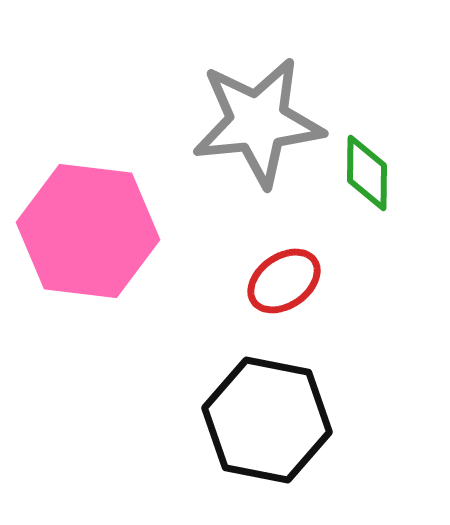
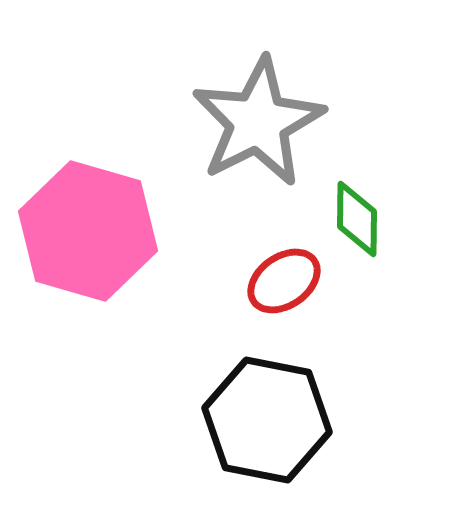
gray star: rotated 21 degrees counterclockwise
green diamond: moved 10 px left, 46 px down
pink hexagon: rotated 9 degrees clockwise
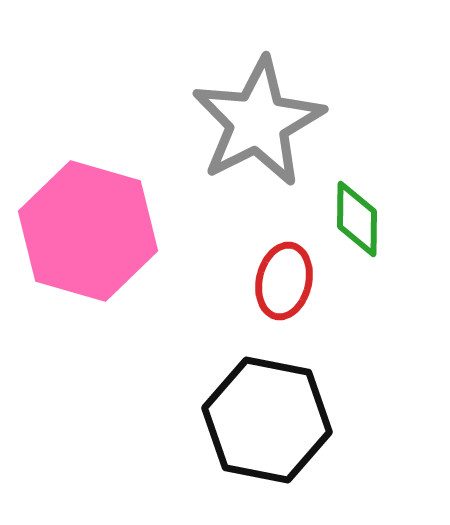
red ellipse: rotated 42 degrees counterclockwise
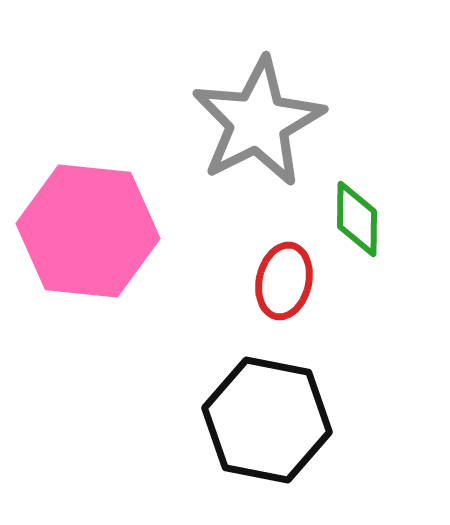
pink hexagon: rotated 10 degrees counterclockwise
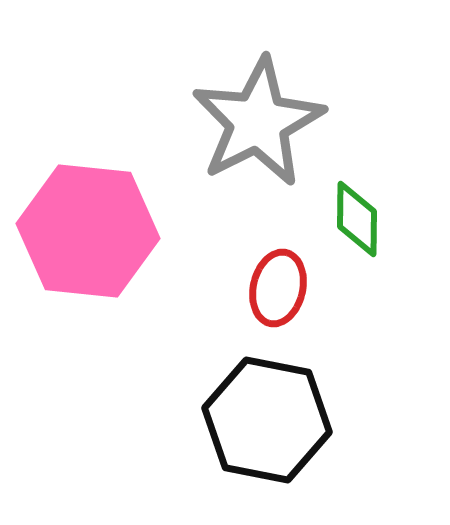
red ellipse: moved 6 px left, 7 px down
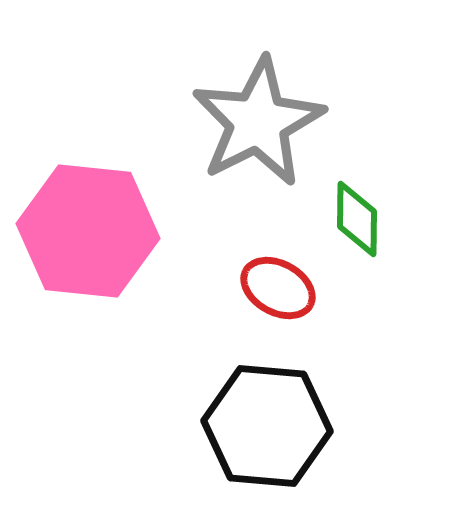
red ellipse: rotated 74 degrees counterclockwise
black hexagon: moved 6 px down; rotated 6 degrees counterclockwise
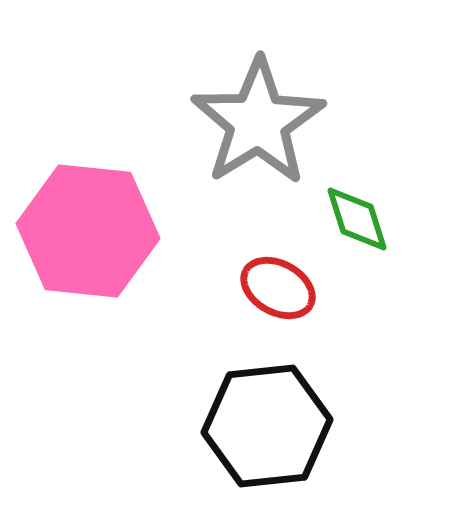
gray star: rotated 5 degrees counterclockwise
green diamond: rotated 18 degrees counterclockwise
black hexagon: rotated 11 degrees counterclockwise
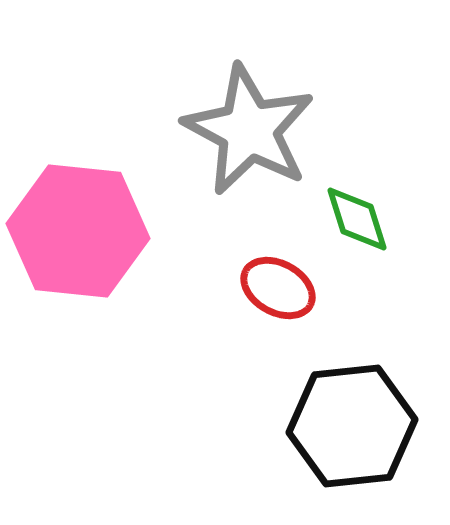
gray star: moved 9 px left, 8 px down; rotated 12 degrees counterclockwise
pink hexagon: moved 10 px left
black hexagon: moved 85 px right
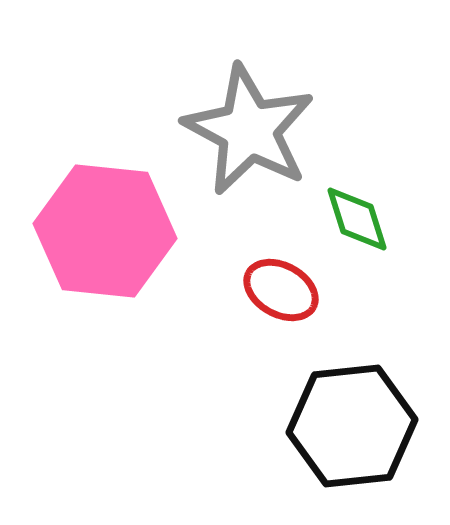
pink hexagon: moved 27 px right
red ellipse: moved 3 px right, 2 px down
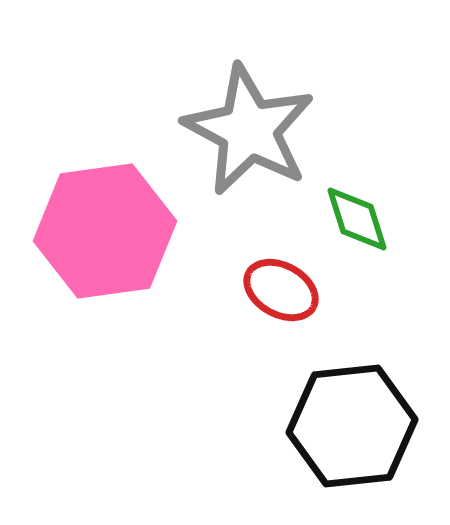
pink hexagon: rotated 14 degrees counterclockwise
